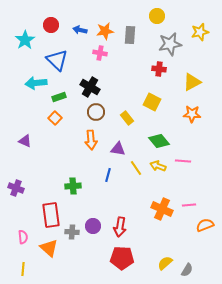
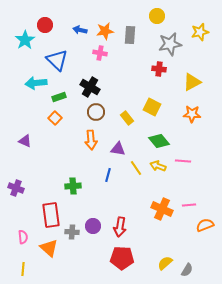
red circle at (51, 25): moved 6 px left
yellow square at (152, 102): moved 5 px down
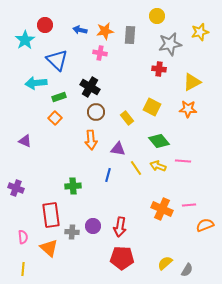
orange star at (192, 114): moved 4 px left, 5 px up
